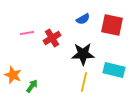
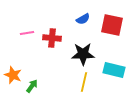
red cross: rotated 36 degrees clockwise
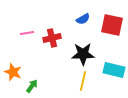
red cross: rotated 18 degrees counterclockwise
orange star: moved 3 px up
yellow line: moved 1 px left, 1 px up
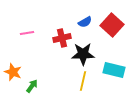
blue semicircle: moved 2 px right, 3 px down
red square: rotated 30 degrees clockwise
red cross: moved 10 px right
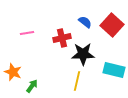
blue semicircle: rotated 112 degrees counterclockwise
yellow line: moved 6 px left
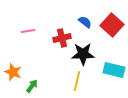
pink line: moved 1 px right, 2 px up
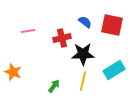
red square: rotated 30 degrees counterclockwise
cyan rectangle: rotated 45 degrees counterclockwise
yellow line: moved 6 px right
green arrow: moved 22 px right
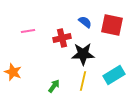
cyan rectangle: moved 5 px down
